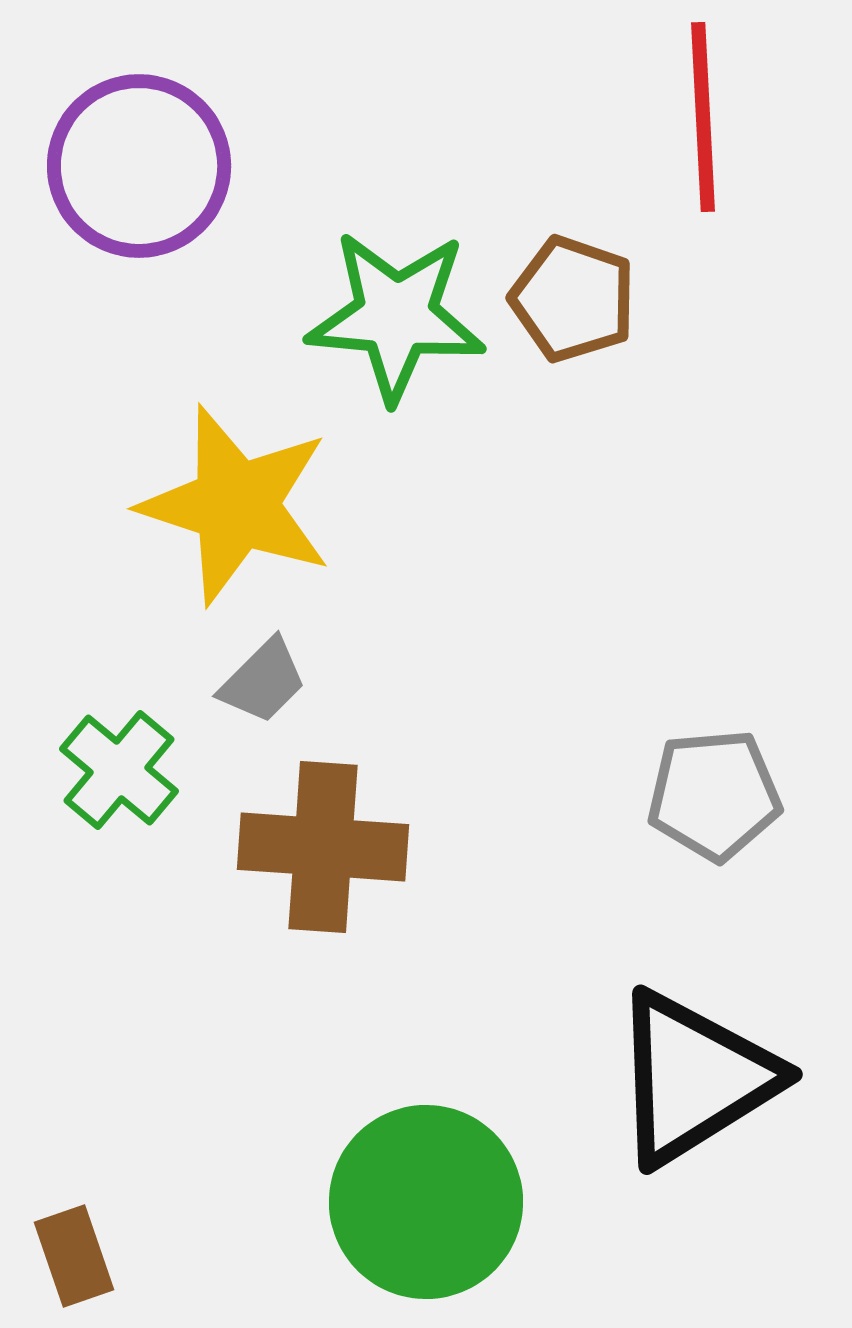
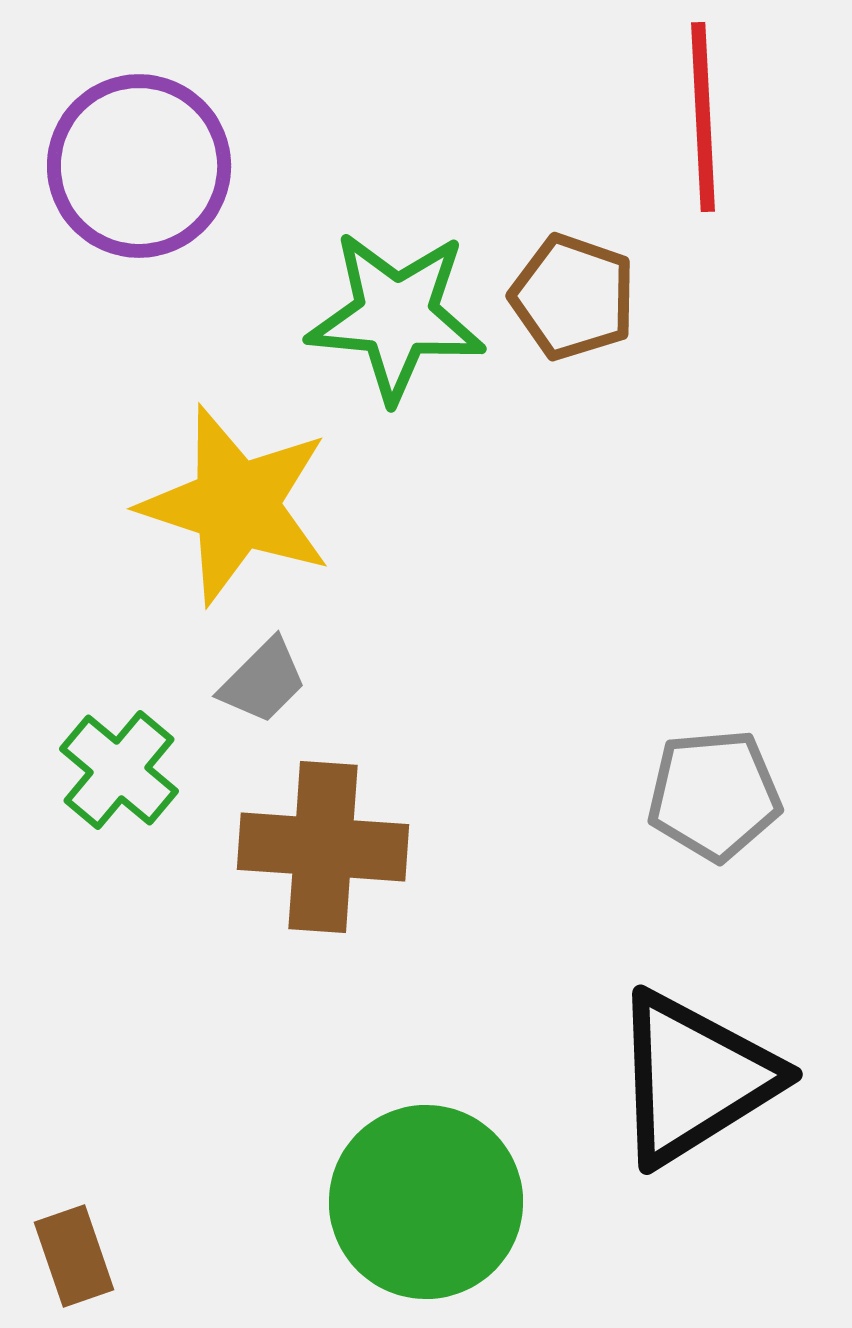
brown pentagon: moved 2 px up
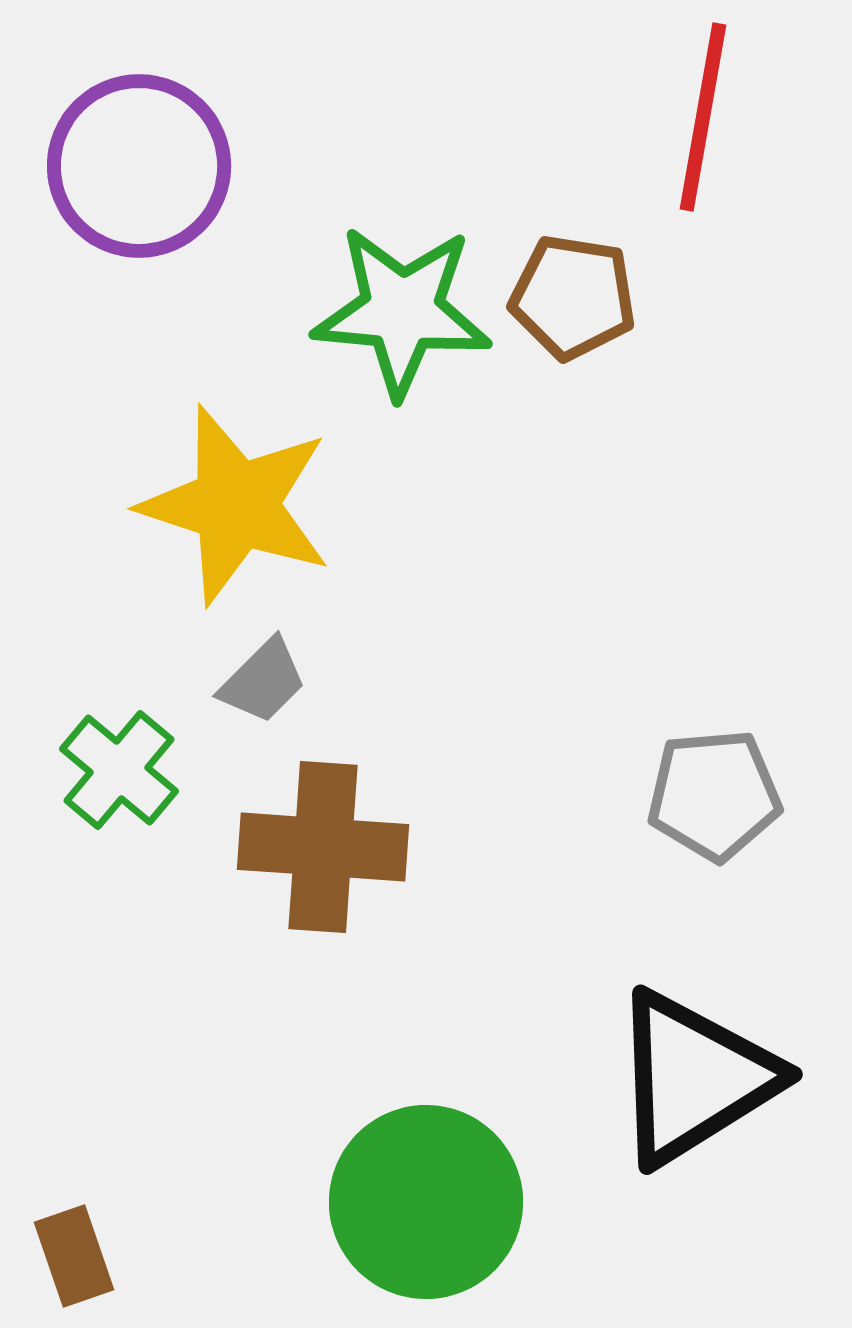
red line: rotated 13 degrees clockwise
brown pentagon: rotated 10 degrees counterclockwise
green star: moved 6 px right, 5 px up
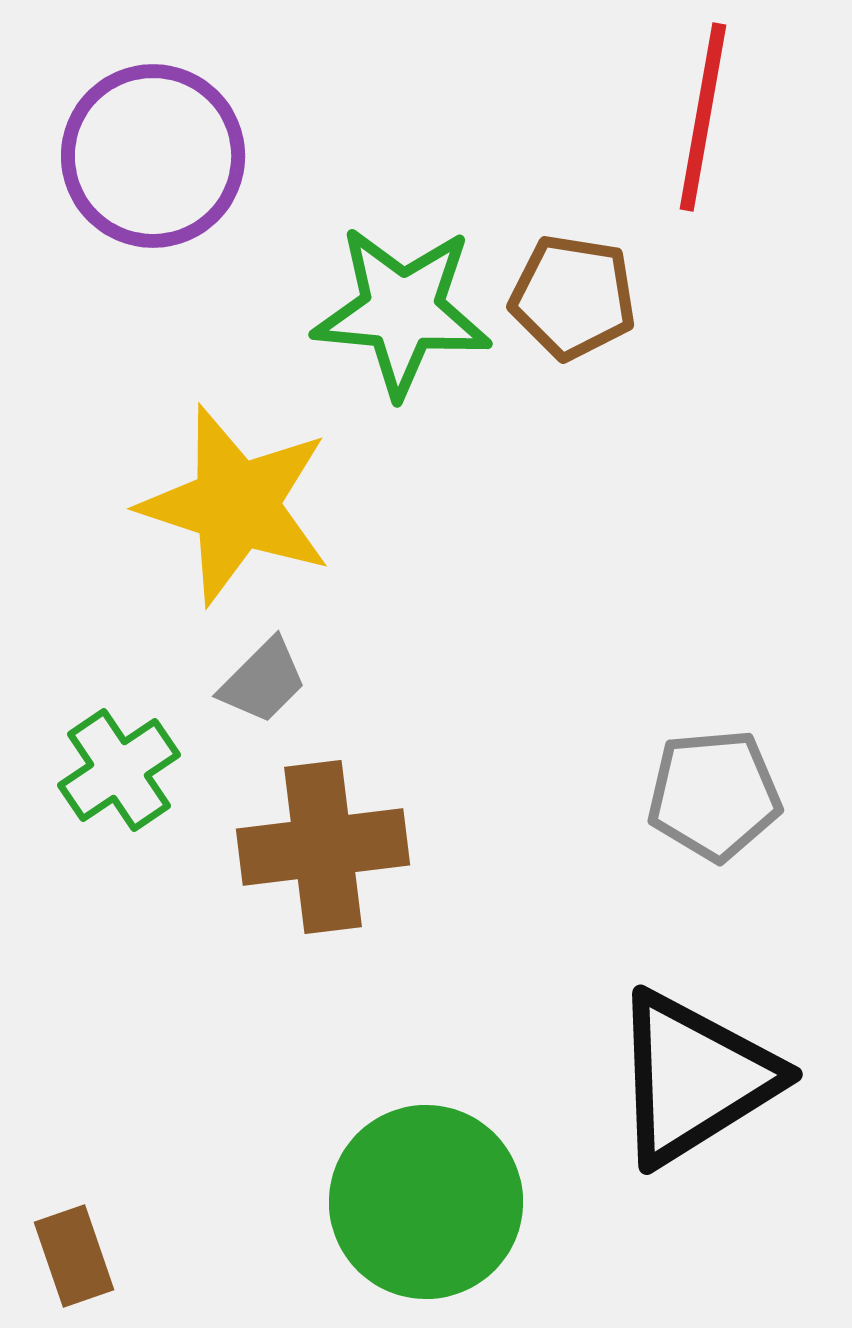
purple circle: moved 14 px right, 10 px up
green cross: rotated 16 degrees clockwise
brown cross: rotated 11 degrees counterclockwise
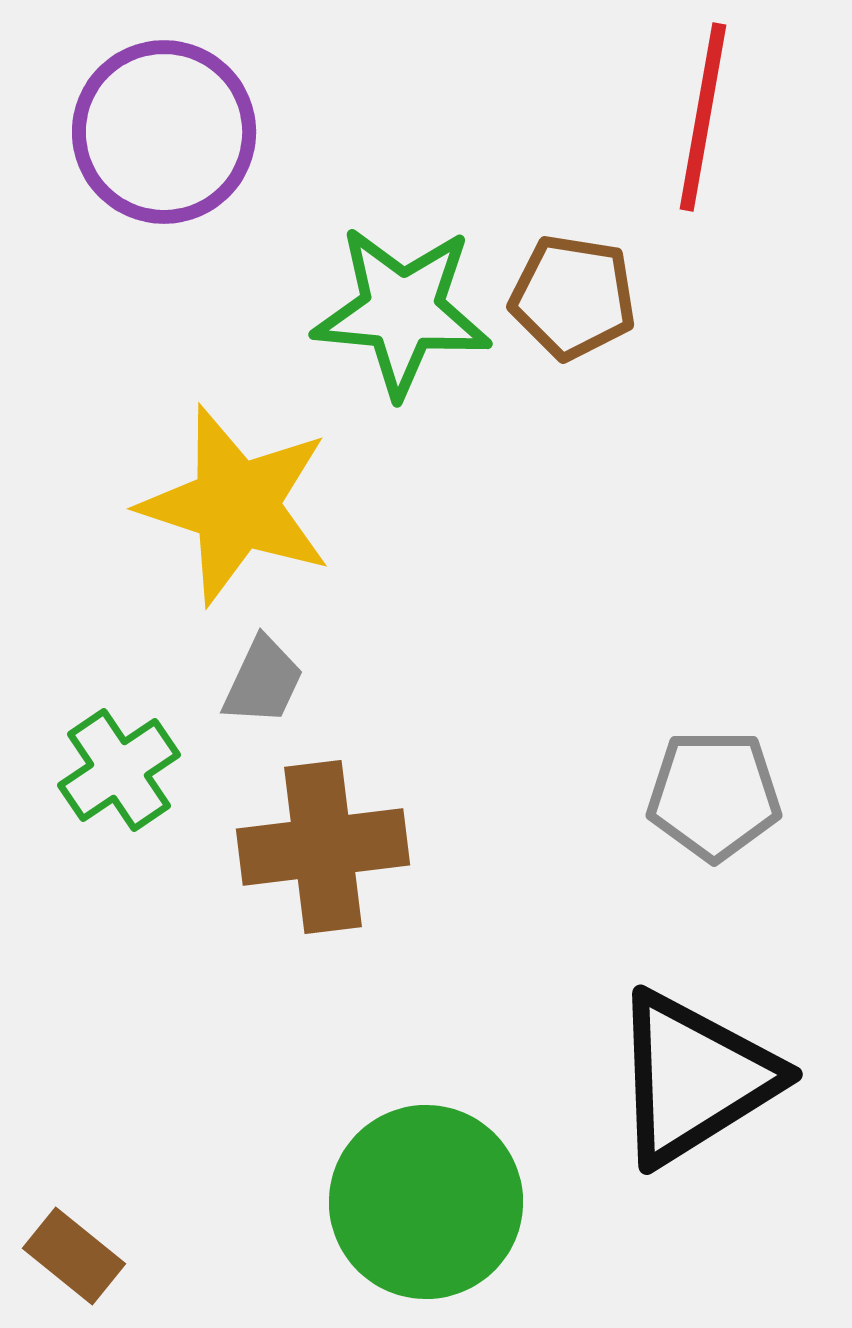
purple circle: moved 11 px right, 24 px up
gray trapezoid: rotated 20 degrees counterclockwise
gray pentagon: rotated 5 degrees clockwise
brown rectangle: rotated 32 degrees counterclockwise
